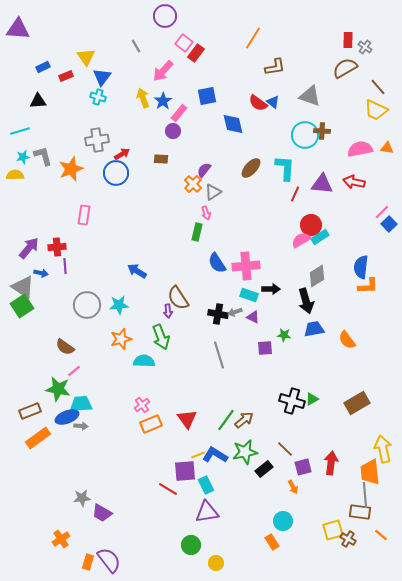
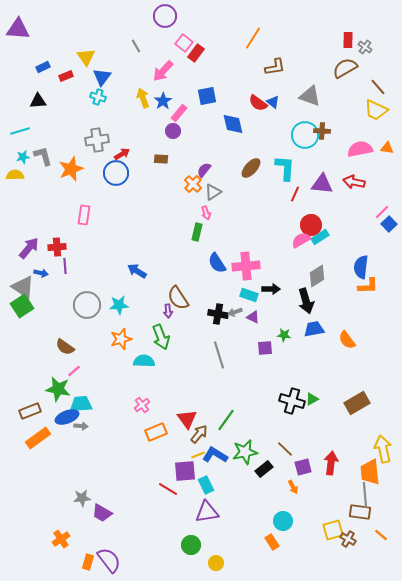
brown arrow at (244, 420): moved 45 px left, 14 px down; rotated 12 degrees counterclockwise
orange rectangle at (151, 424): moved 5 px right, 8 px down
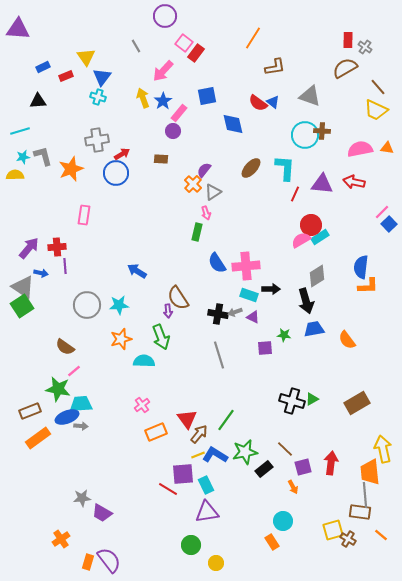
purple square at (185, 471): moved 2 px left, 3 px down
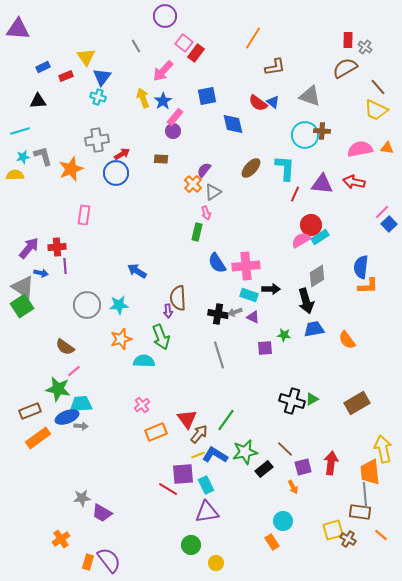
pink rectangle at (179, 113): moved 4 px left, 4 px down
brown semicircle at (178, 298): rotated 30 degrees clockwise
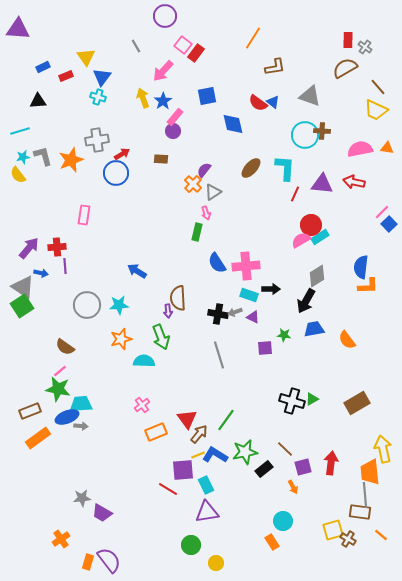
pink square at (184, 43): moved 1 px left, 2 px down
orange star at (71, 169): moved 9 px up
yellow semicircle at (15, 175): moved 3 px right; rotated 126 degrees counterclockwise
black arrow at (306, 301): rotated 45 degrees clockwise
pink line at (74, 371): moved 14 px left
purple square at (183, 474): moved 4 px up
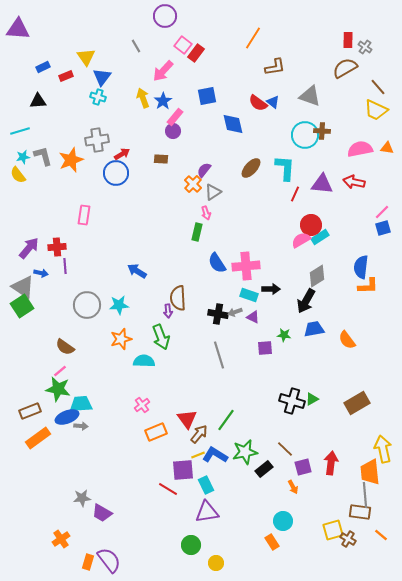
blue square at (389, 224): moved 6 px left, 4 px down; rotated 28 degrees clockwise
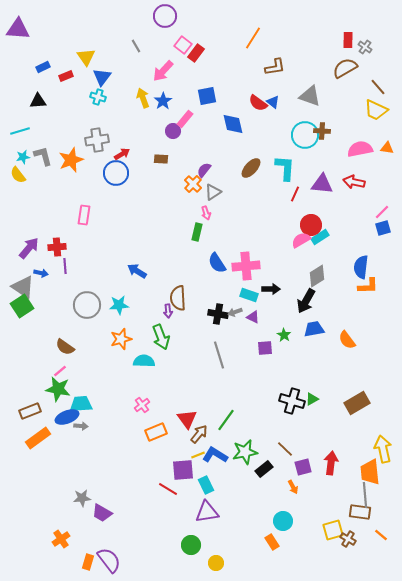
pink rectangle at (175, 117): moved 10 px right, 2 px down
green star at (284, 335): rotated 24 degrees clockwise
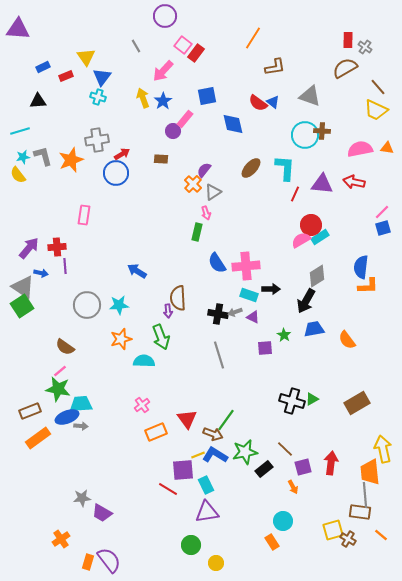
brown arrow at (199, 434): moved 14 px right; rotated 72 degrees clockwise
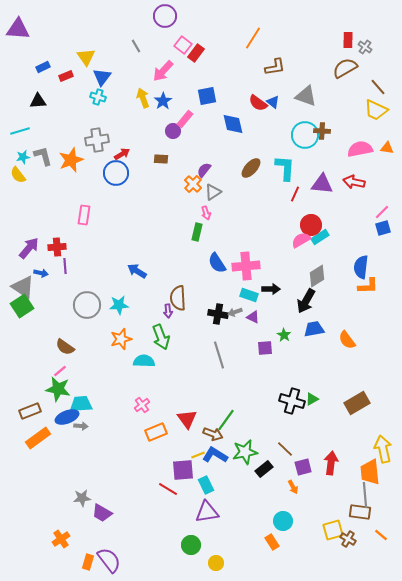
gray triangle at (310, 96): moved 4 px left
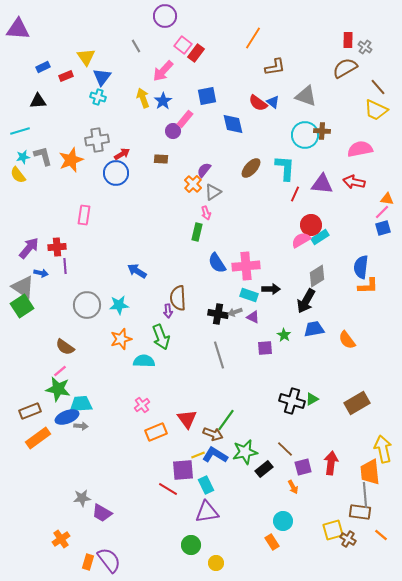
orange triangle at (387, 148): moved 51 px down
